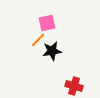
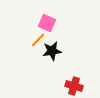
pink square: rotated 36 degrees clockwise
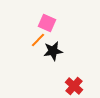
black star: moved 1 px right
red cross: rotated 24 degrees clockwise
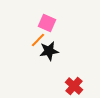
black star: moved 4 px left
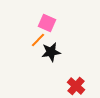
black star: moved 2 px right, 1 px down
red cross: moved 2 px right
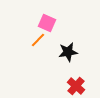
black star: moved 17 px right
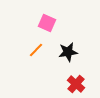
orange line: moved 2 px left, 10 px down
red cross: moved 2 px up
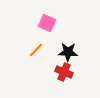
black star: rotated 12 degrees clockwise
red cross: moved 12 px left, 12 px up; rotated 18 degrees counterclockwise
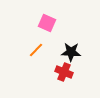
black star: moved 3 px right
